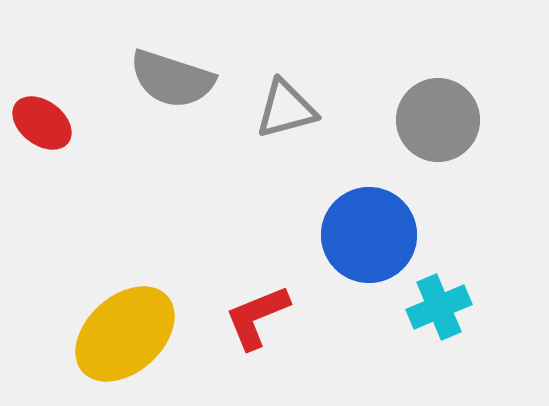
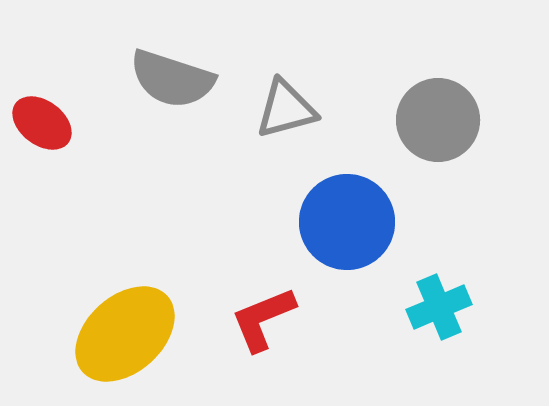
blue circle: moved 22 px left, 13 px up
red L-shape: moved 6 px right, 2 px down
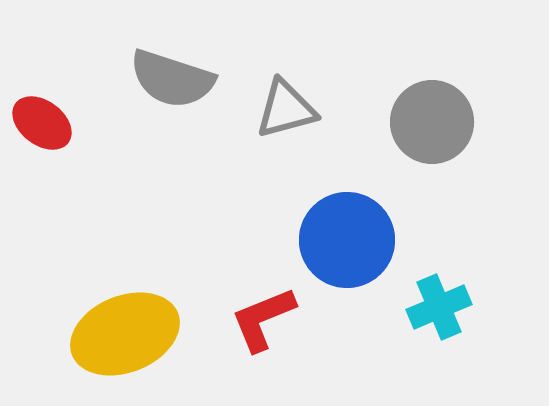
gray circle: moved 6 px left, 2 px down
blue circle: moved 18 px down
yellow ellipse: rotated 20 degrees clockwise
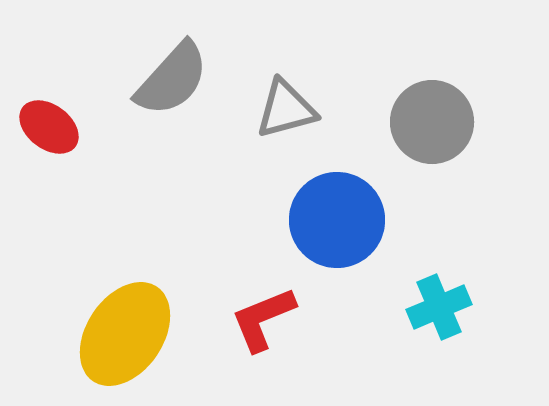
gray semicircle: rotated 66 degrees counterclockwise
red ellipse: moved 7 px right, 4 px down
blue circle: moved 10 px left, 20 px up
yellow ellipse: rotated 34 degrees counterclockwise
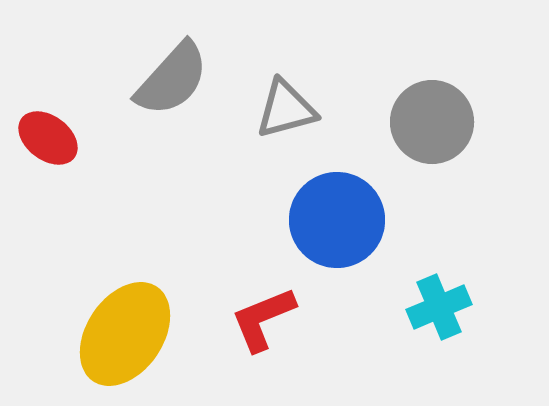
red ellipse: moved 1 px left, 11 px down
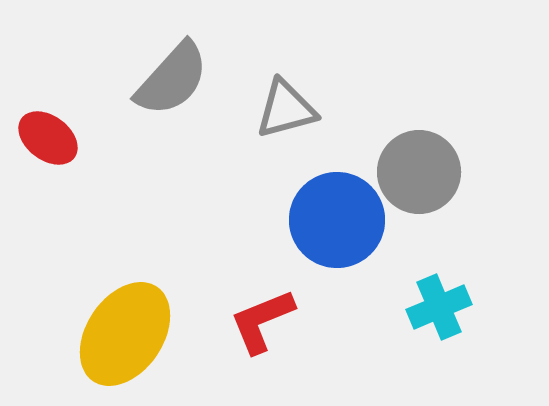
gray circle: moved 13 px left, 50 px down
red L-shape: moved 1 px left, 2 px down
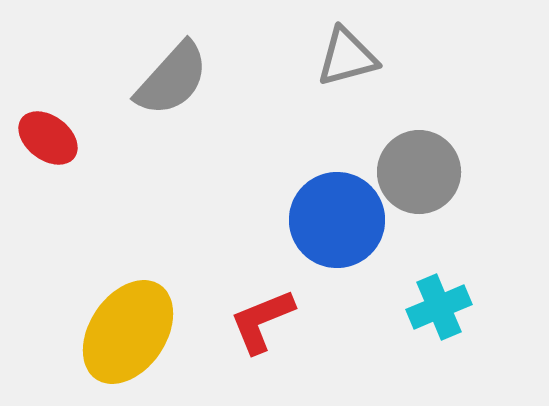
gray triangle: moved 61 px right, 52 px up
yellow ellipse: moved 3 px right, 2 px up
